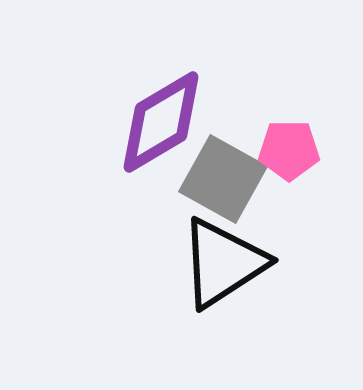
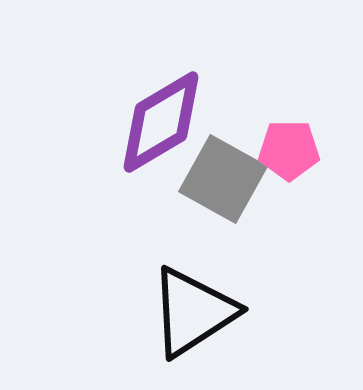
black triangle: moved 30 px left, 49 px down
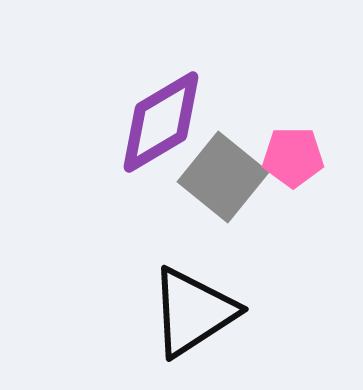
pink pentagon: moved 4 px right, 7 px down
gray square: moved 2 px up; rotated 10 degrees clockwise
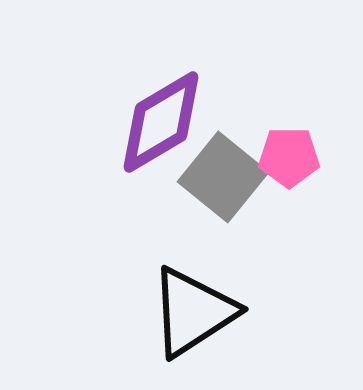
pink pentagon: moved 4 px left
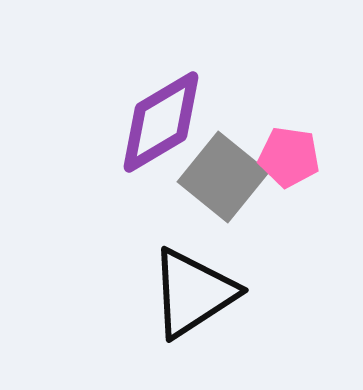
pink pentagon: rotated 8 degrees clockwise
black triangle: moved 19 px up
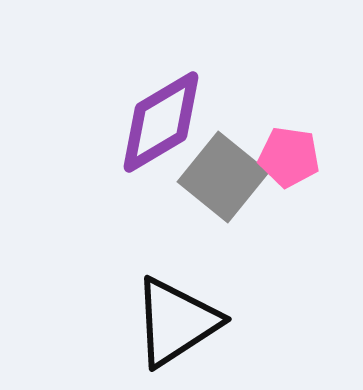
black triangle: moved 17 px left, 29 px down
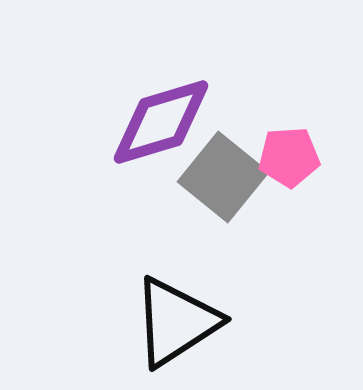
purple diamond: rotated 14 degrees clockwise
pink pentagon: rotated 12 degrees counterclockwise
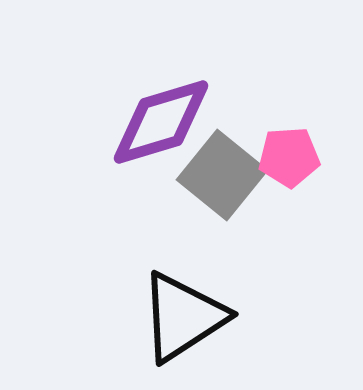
gray square: moved 1 px left, 2 px up
black triangle: moved 7 px right, 5 px up
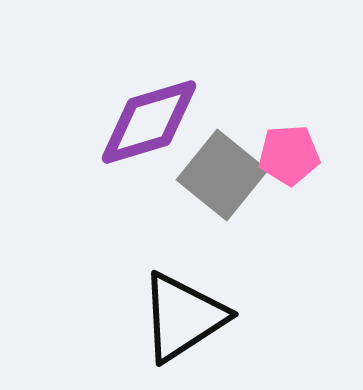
purple diamond: moved 12 px left
pink pentagon: moved 2 px up
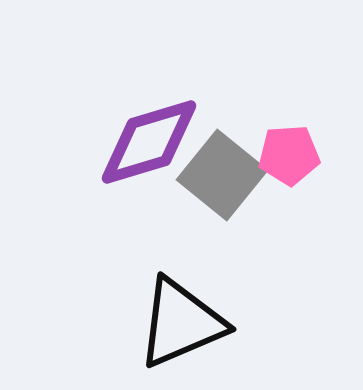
purple diamond: moved 20 px down
black triangle: moved 2 px left, 6 px down; rotated 10 degrees clockwise
